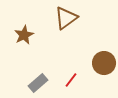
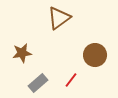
brown triangle: moved 7 px left
brown star: moved 2 px left, 18 px down; rotated 18 degrees clockwise
brown circle: moved 9 px left, 8 px up
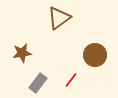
gray rectangle: rotated 12 degrees counterclockwise
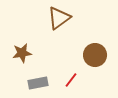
gray rectangle: rotated 42 degrees clockwise
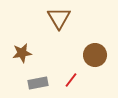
brown triangle: rotated 25 degrees counterclockwise
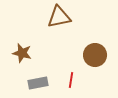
brown triangle: moved 1 px up; rotated 50 degrees clockwise
brown star: rotated 24 degrees clockwise
red line: rotated 28 degrees counterclockwise
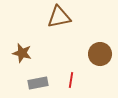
brown circle: moved 5 px right, 1 px up
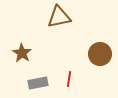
brown star: rotated 18 degrees clockwise
red line: moved 2 px left, 1 px up
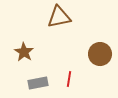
brown star: moved 2 px right, 1 px up
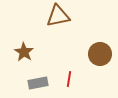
brown triangle: moved 1 px left, 1 px up
